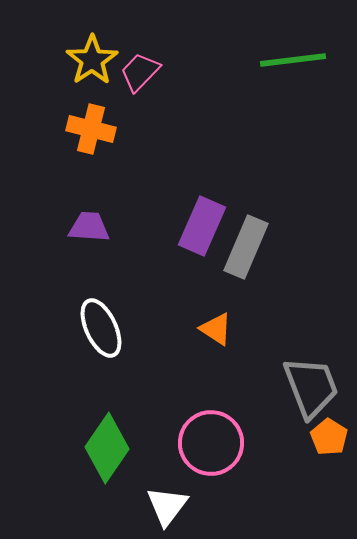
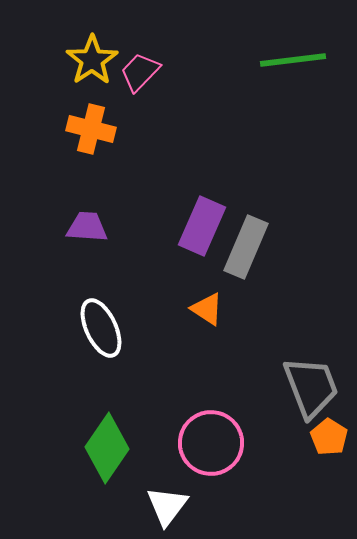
purple trapezoid: moved 2 px left
orange triangle: moved 9 px left, 20 px up
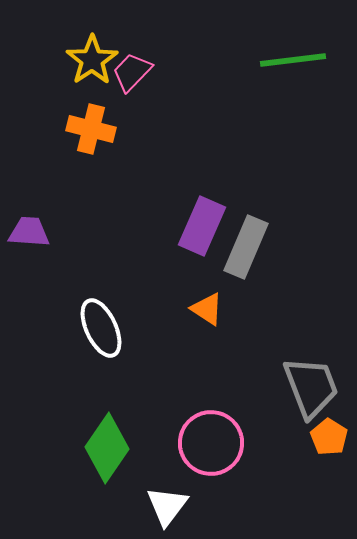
pink trapezoid: moved 8 px left
purple trapezoid: moved 58 px left, 5 px down
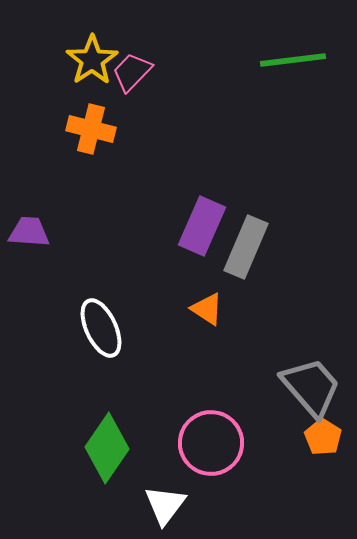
gray trapezoid: rotated 20 degrees counterclockwise
orange pentagon: moved 6 px left
white triangle: moved 2 px left, 1 px up
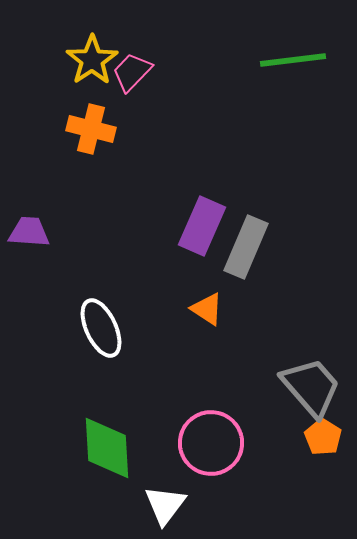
green diamond: rotated 38 degrees counterclockwise
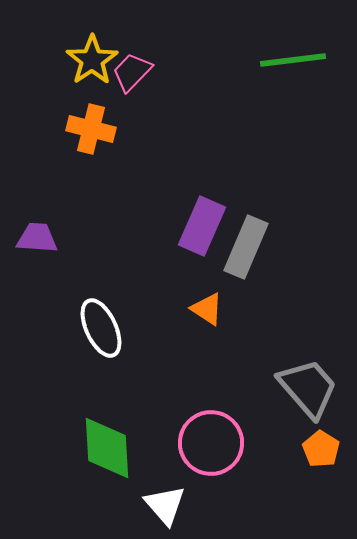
purple trapezoid: moved 8 px right, 6 px down
gray trapezoid: moved 3 px left, 1 px down
orange pentagon: moved 2 px left, 12 px down
white triangle: rotated 18 degrees counterclockwise
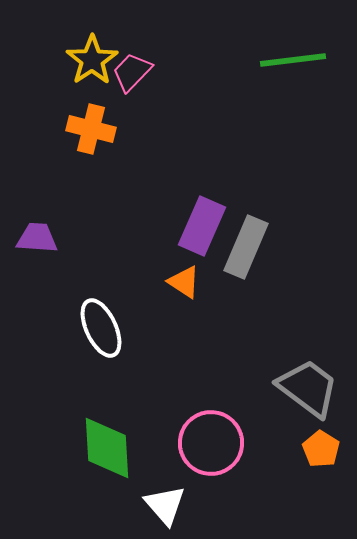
orange triangle: moved 23 px left, 27 px up
gray trapezoid: rotated 12 degrees counterclockwise
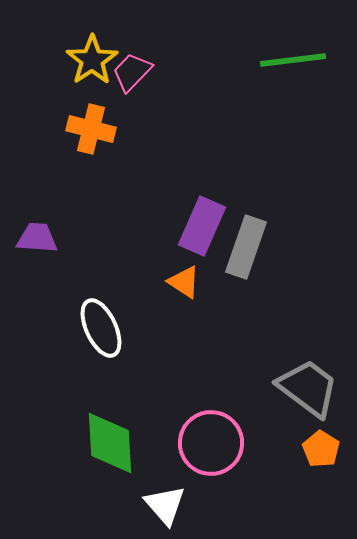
gray rectangle: rotated 4 degrees counterclockwise
green diamond: moved 3 px right, 5 px up
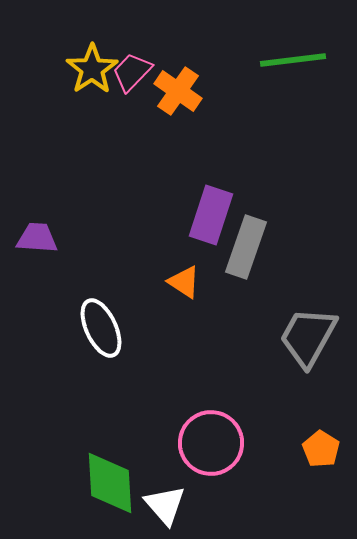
yellow star: moved 9 px down
orange cross: moved 87 px right, 38 px up; rotated 21 degrees clockwise
purple rectangle: moved 9 px right, 11 px up; rotated 6 degrees counterclockwise
gray trapezoid: moved 51 px up; rotated 98 degrees counterclockwise
green diamond: moved 40 px down
